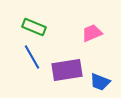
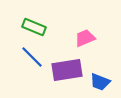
pink trapezoid: moved 7 px left, 5 px down
blue line: rotated 15 degrees counterclockwise
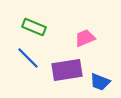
blue line: moved 4 px left, 1 px down
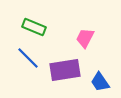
pink trapezoid: rotated 40 degrees counterclockwise
purple rectangle: moved 2 px left
blue trapezoid: rotated 35 degrees clockwise
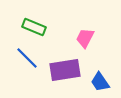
blue line: moved 1 px left
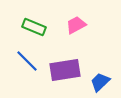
pink trapezoid: moved 9 px left, 13 px up; rotated 35 degrees clockwise
blue line: moved 3 px down
blue trapezoid: rotated 80 degrees clockwise
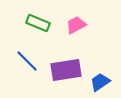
green rectangle: moved 4 px right, 4 px up
purple rectangle: moved 1 px right
blue trapezoid: rotated 10 degrees clockwise
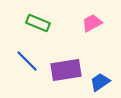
pink trapezoid: moved 16 px right, 2 px up
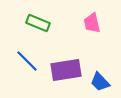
pink trapezoid: rotated 75 degrees counterclockwise
blue trapezoid: rotated 100 degrees counterclockwise
